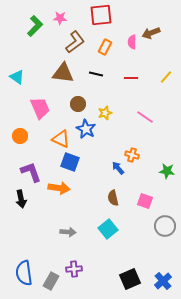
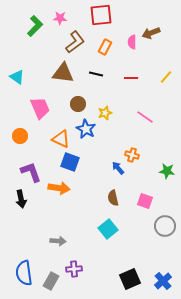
gray arrow: moved 10 px left, 9 px down
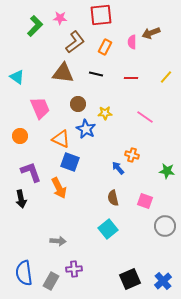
yellow star: rotated 16 degrees clockwise
orange arrow: rotated 55 degrees clockwise
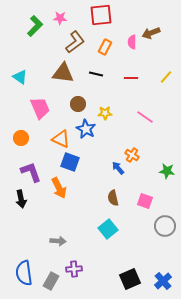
cyan triangle: moved 3 px right
orange circle: moved 1 px right, 2 px down
orange cross: rotated 16 degrees clockwise
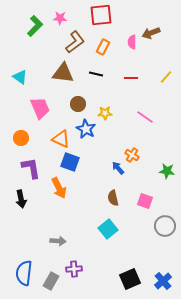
orange rectangle: moved 2 px left
purple L-shape: moved 4 px up; rotated 10 degrees clockwise
blue semicircle: rotated 15 degrees clockwise
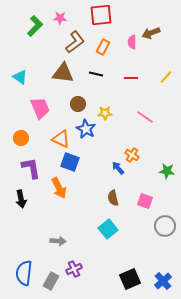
purple cross: rotated 21 degrees counterclockwise
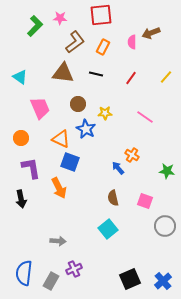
red line: rotated 56 degrees counterclockwise
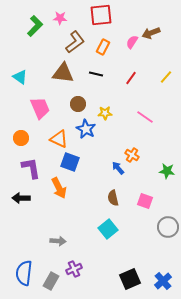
pink semicircle: rotated 32 degrees clockwise
orange triangle: moved 2 px left
black arrow: moved 1 px up; rotated 102 degrees clockwise
gray circle: moved 3 px right, 1 px down
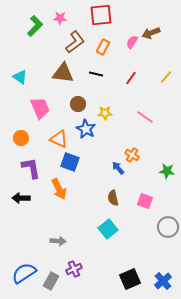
orange arrow: moved 1 px down
blue semicircle: rotated 50 degrees clockwise
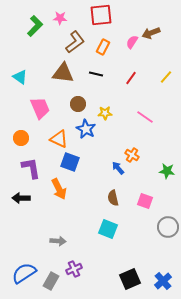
cyan square: rotated 30 degrees counterclockwise
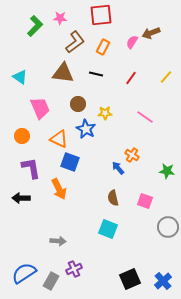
orange circle: moved 1 px right, 2 px up
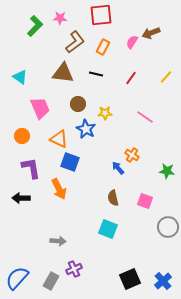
blue semicircle: moved 7 px left, 5 px down; rotated 15 degrees counterclockwise
